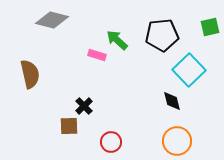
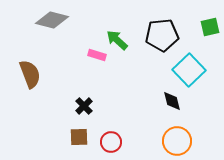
brown semicircle: rotated 8 degrees counterclockwise
brown square: moved 10 px right, 11 px down
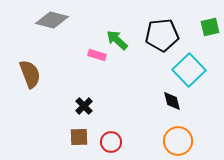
orange circle: moved 1 px right
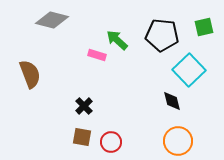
green square: moved 6 px left
black pentagon: rotated 12 degrees clockwise
brown square: moved 3 px right; rotated 12 degrees clockwise
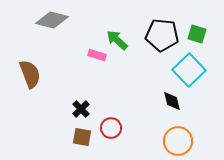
green square: moved 7 px left, 7 px down; rotated 30 degrees clockwise
black cross: moved 3 px left, 3 px down
red circle: moved 14 px up
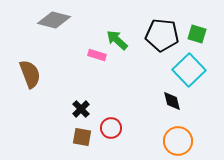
gray diamond: moved 2 px right
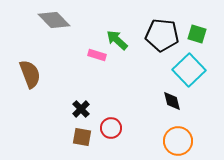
gray diamond: rotated 32 degrees clockwise
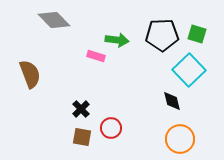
black pentagon: rotated 8 degrees counterclockwise
green arrow: rotated 145 degrees clockwise
pink rectangle: moved 1 px left, 1 px down
orange circle: moved 2 px right, 2 px up
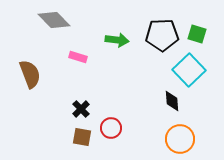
pink rectangle: moved 18 px left, 1 px down
black diamond: rotated 10 degrees clockwise
